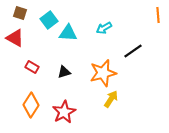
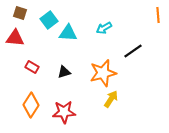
red triangle: rotated 24 degrees counterclockwise
red star: rotated 25 degrees clockwise
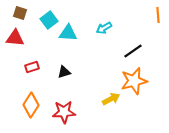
red rectangle: rotated 48 degrees counterclockwise
orange star: moved 31 px right, 8 px down
yellow arrow: rotated 30 degrees clockwise
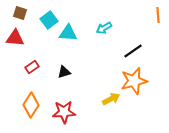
red rectangle: rotated 16 degrees counterclockwise
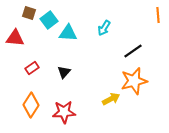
brown square: moved 9 px right
cyan arrow: rotated 28 degrees counterclockwise
red rectangle: moved 1 px down
black triangle: rotated 32 degrees counterclockwise
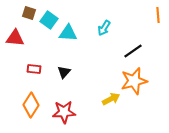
cyan square: rotated 18 degrees counterclockwise
red rectangle: moved 2 px right, 1 px down; rotated 40 degrees clockwise
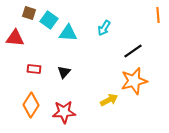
yellow arrow: moved 2 px left, 1 px down
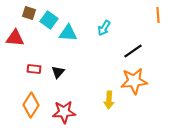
black triangle: moved 6 px left
orange star: rotated 8 degrees clockwise
yellow arrow: rotated 120 degrees clockwise
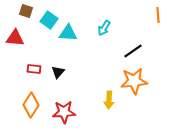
brown square: moved 3 px left, 2 px up
